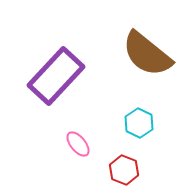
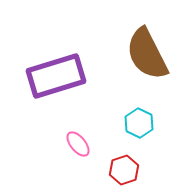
brown semicircle: rotated 24 degrees clockwise
purple rectangle: rotated 30 degrees clockwise
red hexagon: rotated 20 degrees clockwise
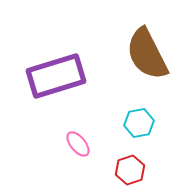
cyan hexagon: rotated 24 degrees clockwise
red hexagon: moved 6 px right
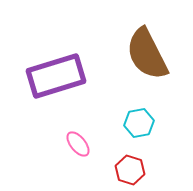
red hexagon: rotated 24 degrees counterclockwise
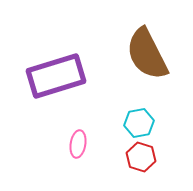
pink ellipse: rotated 48 degrees clockwise
red hexagon: moved 11 px right, 13 px up
